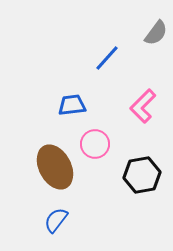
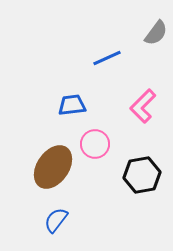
blue line: rotated 24 degrees clockwise
brown ellipse: moved 2 px left; rotated 63 degrees clockwise
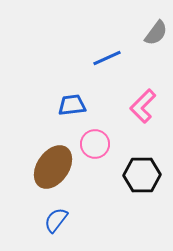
black hexagon: rotated 9 degrees clockwise
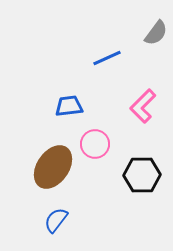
blue trapezoid: moved 3 px left, 1 px down
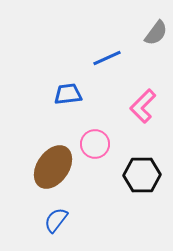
blue trapezoid: moved 1 px left, 12 px up
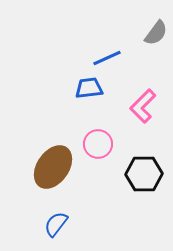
blue trapezoid: moved 21 px right, 6 px up
pink circle: moved 3 px right
black hexagon: moved 2 px right, 1 px up
blue semicircle: moved 4 px down
